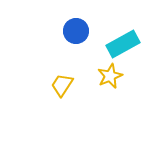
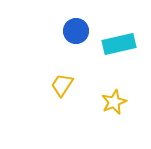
cyan rectangle: moved 4 px left; rotated 16 degrees clockwise
yellow star: moved 4 px right, 26 px down
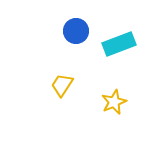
cyan rectangle: rotated 8 degrees counterclockwise
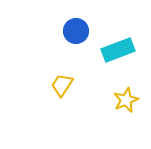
cyan rectangle: moved 1 px left, 6 px down
yellow star: moved 12 px right, 2 px up
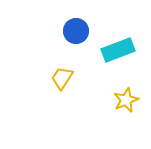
yellow trapezoid: moved 7 px up
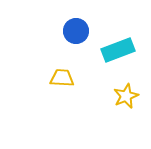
yellow trapezoid: rotated 60 degrees clockwise
yellow star: moved 4 px up
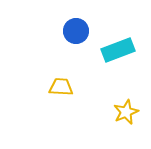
yellow trapezoid: moved 1 px left, 9 px down
yellow star: moved 16 px down
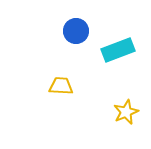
yellow trapezoid: moved 1 px up
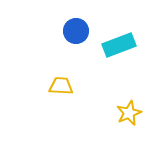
cyan rectangle: moved 1 px right, 5 px up
yellow star: moved 3 px right, 1 px down
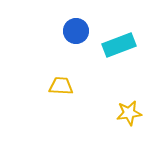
yellow star: rotated 15 degrees clockwise
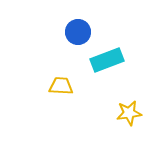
blue circle: moved 2 px right, 1 px down
cyan rectangle: moved 12 px left, 15 px down
